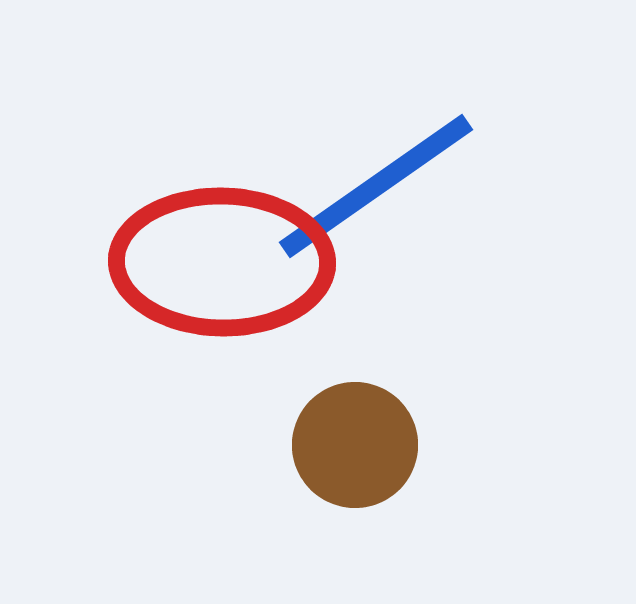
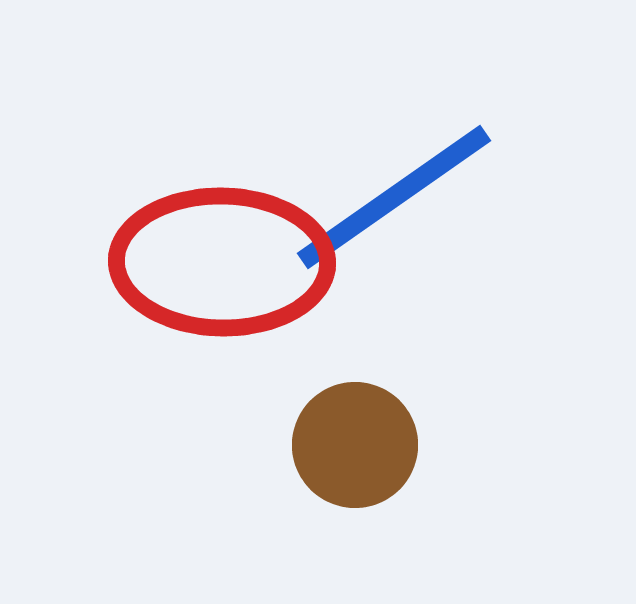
blue line: moved 18 px right, 11 px down
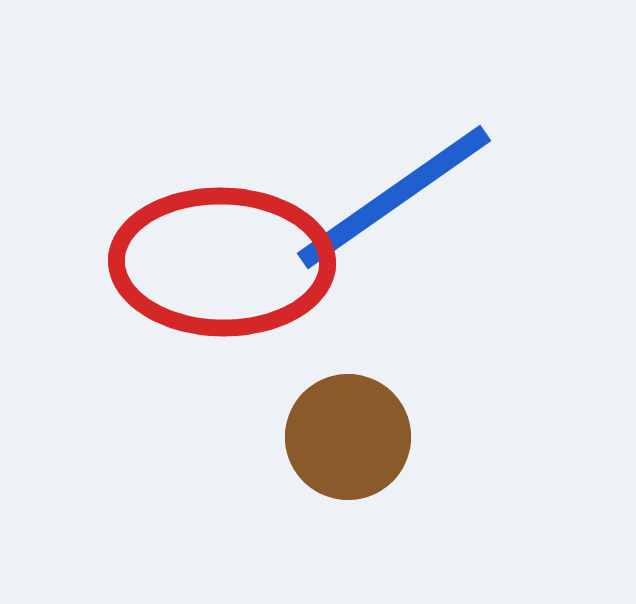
brown circle: moved 7 px left, 8 px up
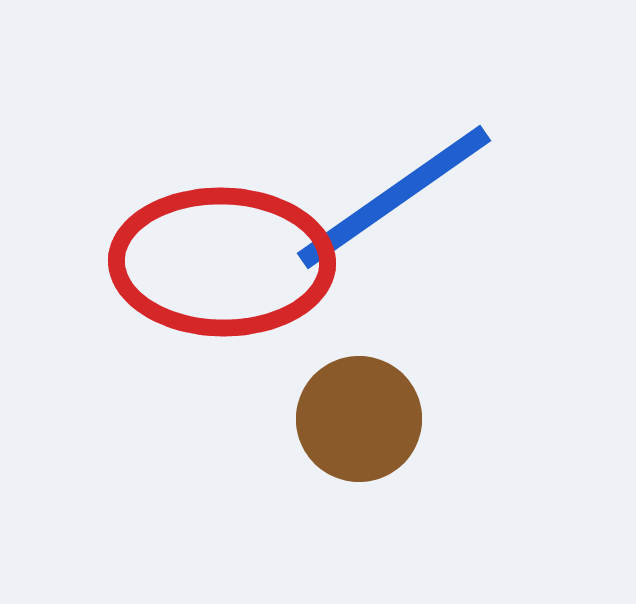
brown circle: moved 11 px right, 18 px up
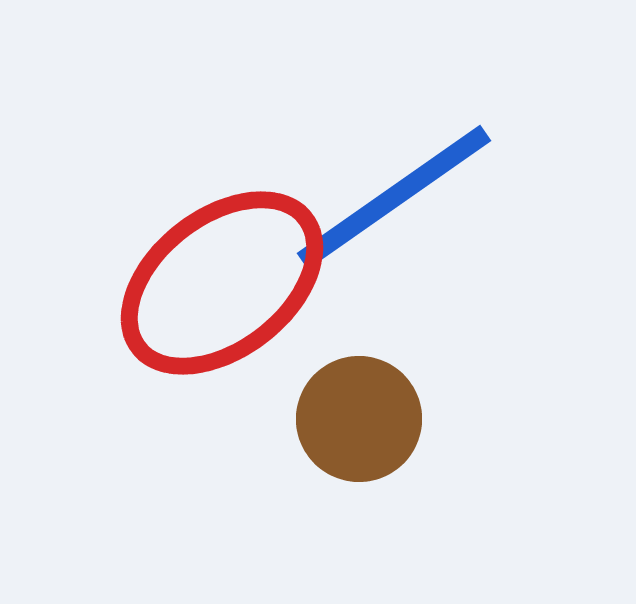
red ellipse: moved 21 px down; rotated 39 degrees counterclockwise
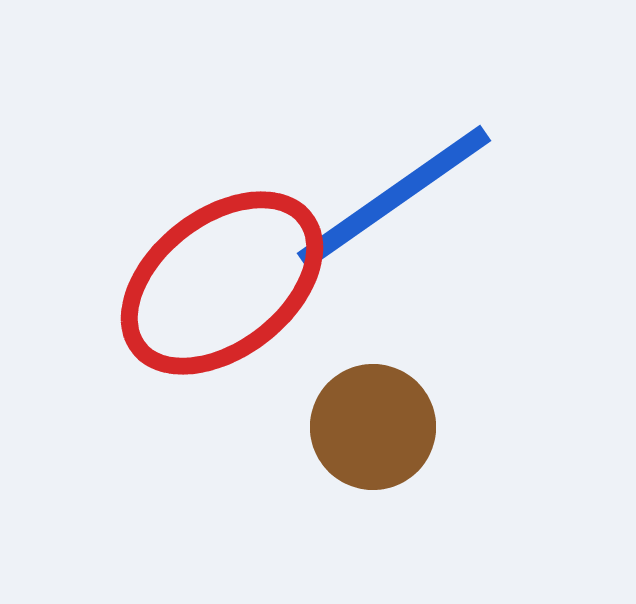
brown circle: moved 14 px right, 8 px down
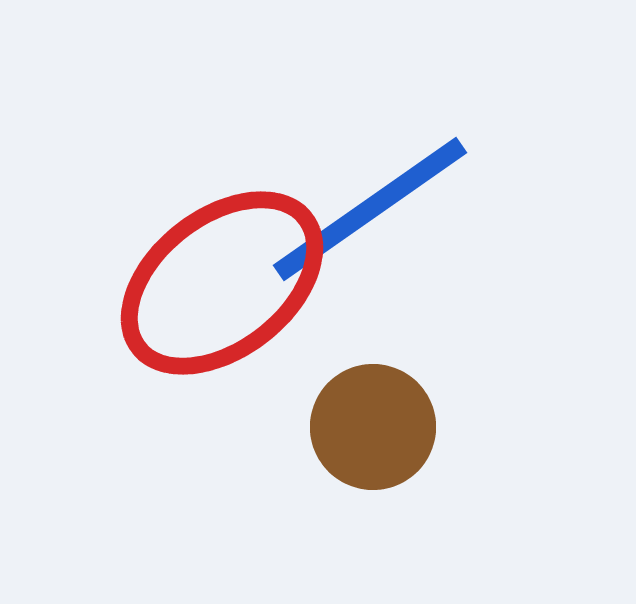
blue line: moved 24 px left, 12 px down
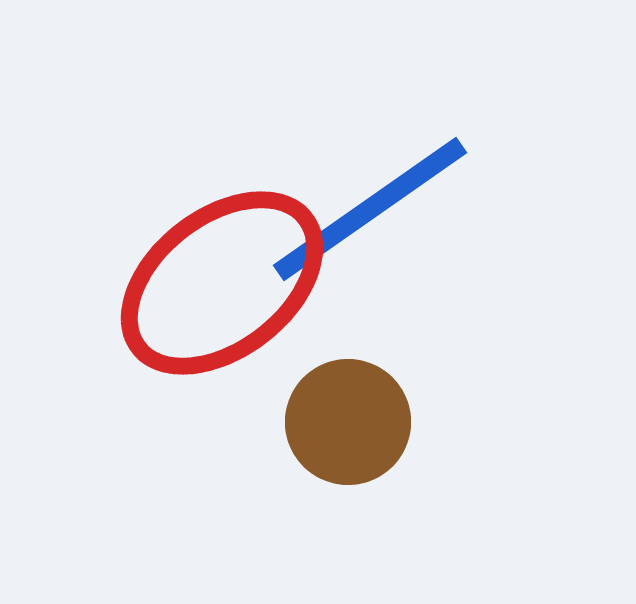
brown circle: moved 25 px left, 5 px up
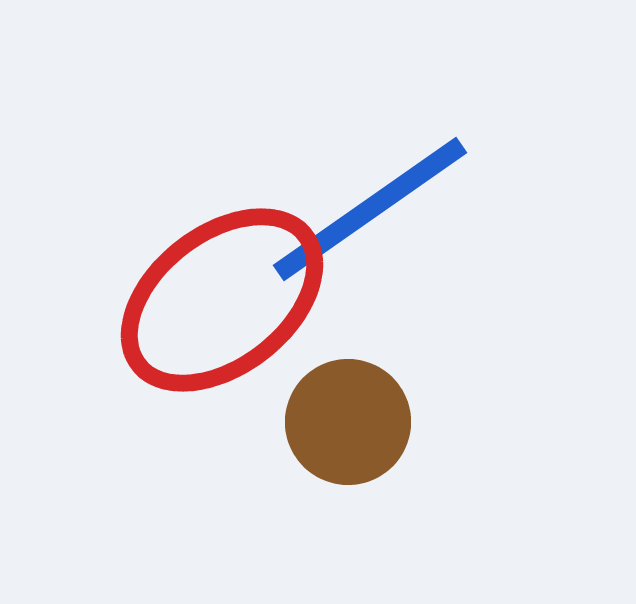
red ellipse: moved 17 px down
